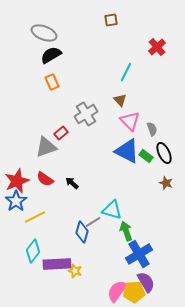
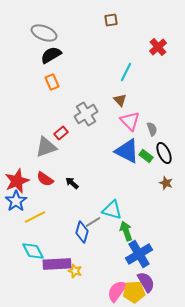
red cross: moved 1 px right
cyan diamond: rotated 65 degrees counterclockwise
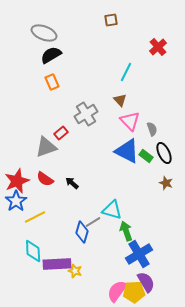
cyan diamond: rotated 25 degrees clockwise
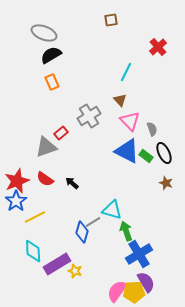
gray cross: moved 3 px right, 2 px down
purple rectangle: rotated 28 degrees counterclockwise
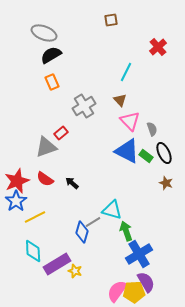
gray cross: moved 5 px left, 10 px up
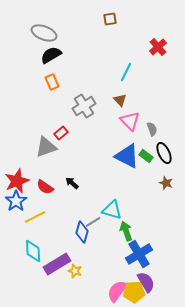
brown square: moved 1 px left, 1 px up
blue triangle: moved 5 px down
red semicircle: moved 8 px down
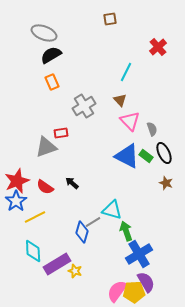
red rectangle: rotated 32 degrees clockwise
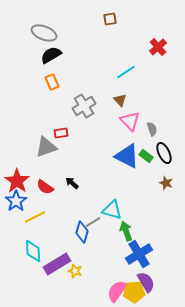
cyan line: rotated 30 degrees clockwise
red star: rotated 15 degrees counterclockwise
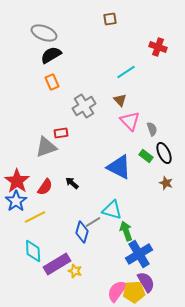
red cross: rotated 30 degrees counterclockwise
blue triangle: moved 8 px left, 11 px down
red semicircle: rotated 90 degrees counterclockwise
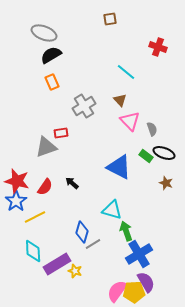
cyan line: rotated 72 degrees clockwise
black ellipse: rotated 45 degrees counterclockwise
red star: rotated 20 degrees counterclockwise
gray line: moved 22 px down
